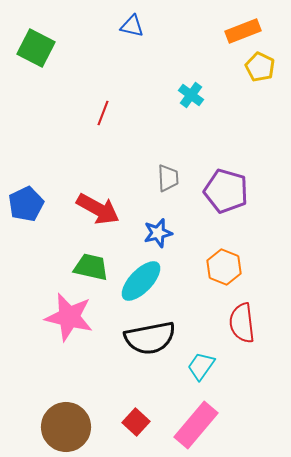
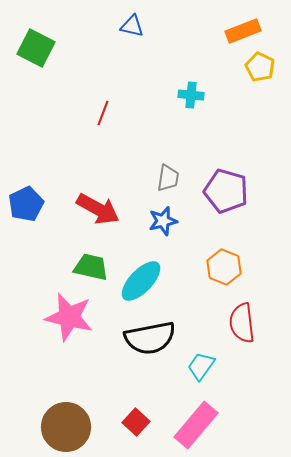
cyan cross: rotated 30 degrees counterclockwise
gray trapezoid: rotated 12 degrees clockwise
blue star: moved 5 px right, 12 px up
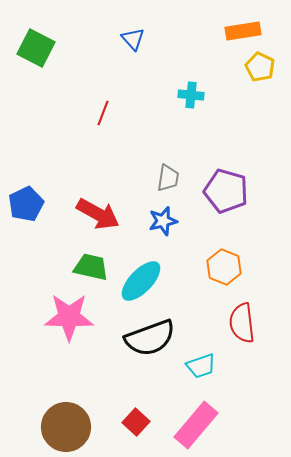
blue triangle: moved 1 px right, 13 px down; rotated 35 degrees clockwise
orange rectangle: rotated 12 degrees clockwise
red arrow: moved 5 px down
pink star: rotated 12 degrees counterclockwise
black semicircle: rotated 9 degrees counterclockwise
cyan trapezoid: rotated 144 degrees counterclockwise
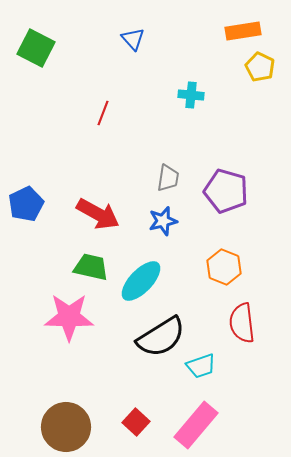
black semicircle: moved 11 px right, 1 px up; rotated 12 degrees counterclockwise
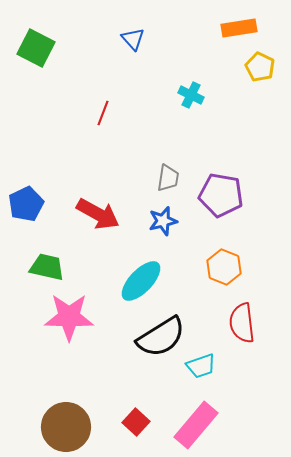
orange rectangle: moved 4 px left, 3 px up
cyan cross: rotated 20 degrees clockwise
purple pentagon: moved 5 px left, 4 px down; rotated 6 degrees counterclockwise
green trapezoid: moved 44 px left
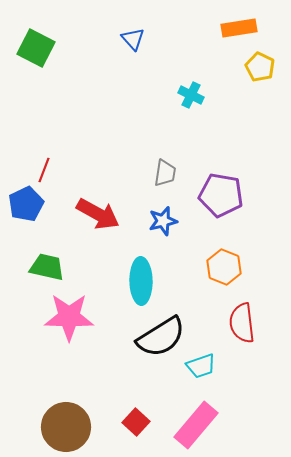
red line: moved 59 px left, 57 px down
gray trapezoid: moved 3 px left, 5 px up
cyan ellipse: rotated 45 degrees counterclockwise
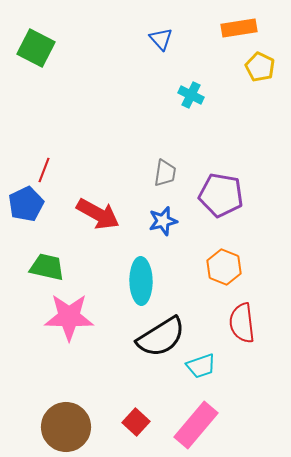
blue triangle: moved 28 px right
